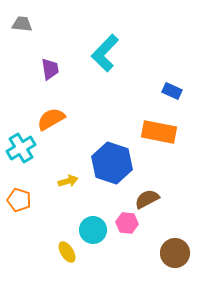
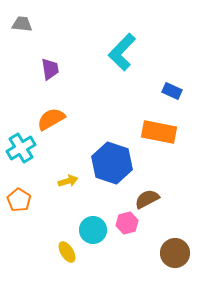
cyan L-shape: moved 17 px right, 1 px up
orange pentagon: rotated 15 degrees clockwise
pink hexagon: rotated 20 degrees counterclockwise
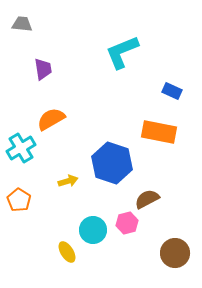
cyan L-shape: rotated 24 degrees clockwise
purple trapezoid: moved 7 px left
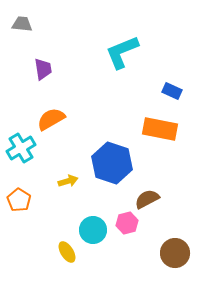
orange rectangle: moved 1 px right, 3 px up
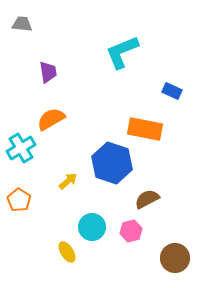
purple trapezoid: moved 5 px right, 3 px down
orange rectangle: moved 15 px left
yellow arrow: rotated 24 degrees counterclockwise
pink hexagon: moved 4 px right, 8 px down
cyan circle: moved 1 px left, 3 px up
brown circle: moved 5 px down
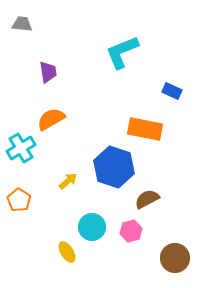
blue hexagon: moved 2 px right, 4 px down
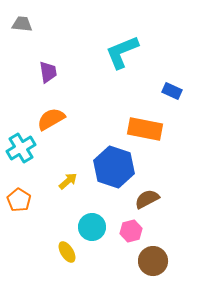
brown circle: moved 22 px left, 3 px down
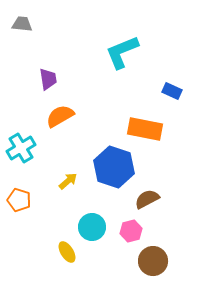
purple trapezoid: moved 7 px down
orange semicircle: moved 9 px right, 3 px up
orange pentagon: rotated 15 degrees counterclockwise
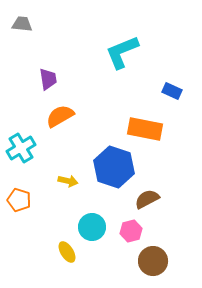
yellow arrow: rotated 54 degrees clockwise
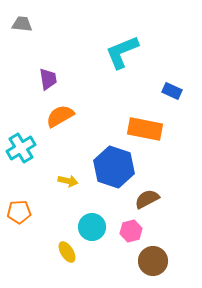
orange pentagon: moved 12 px down; rotated 20 degrees counterclockwise
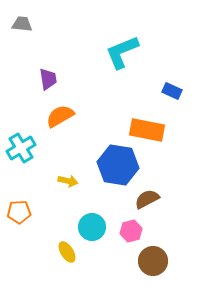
orange rectangle: moved 2 px right, 1 px down
blue hexagon: moved 4 px right, 2 px up; rotated 9 degrees counterclockwise
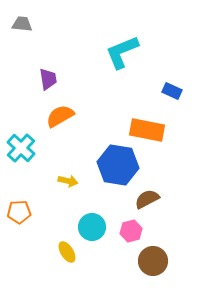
cyan cross: rotated 16 degrees counterclockwise
